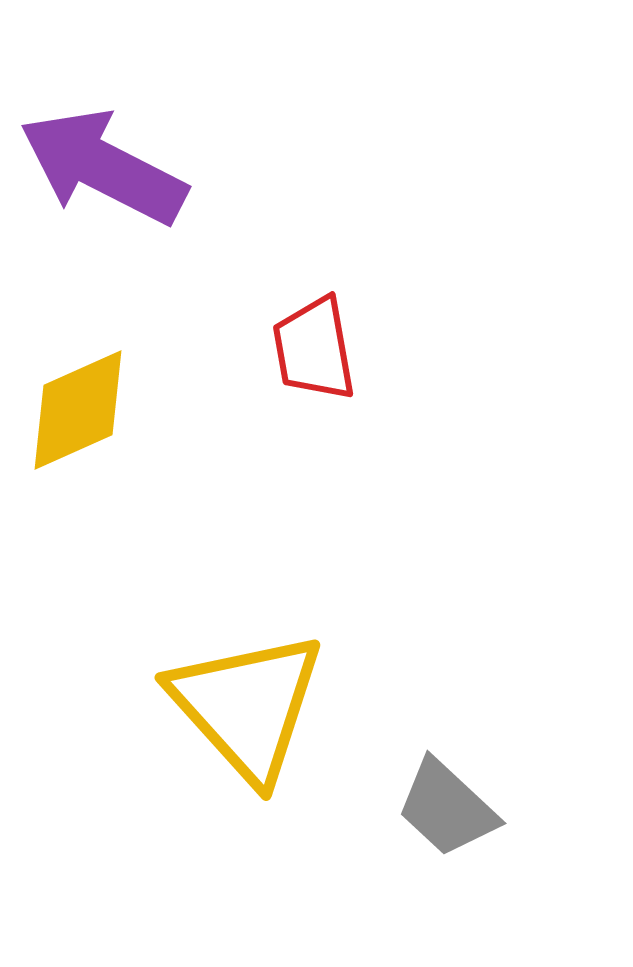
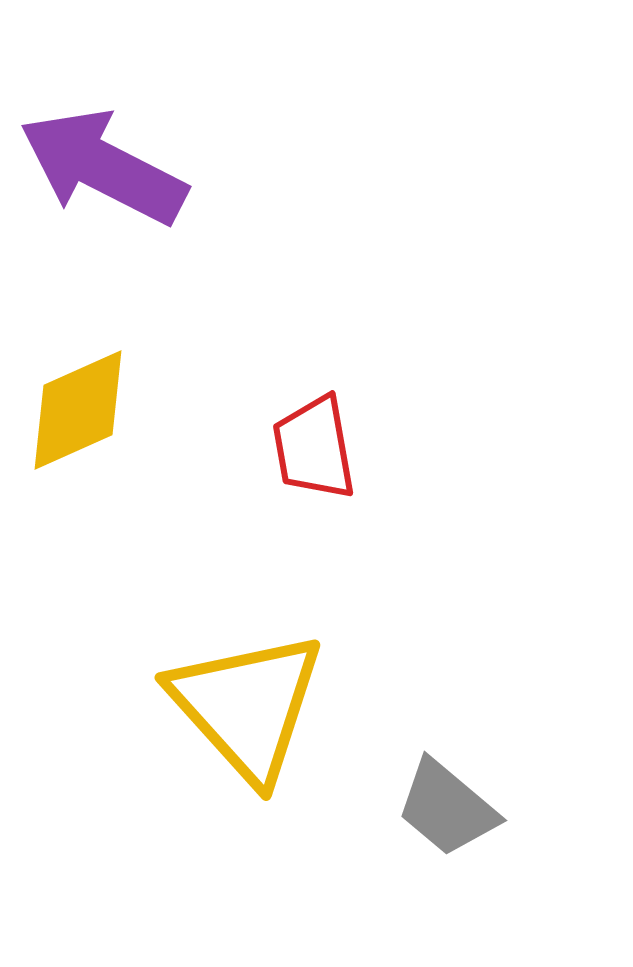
red trapezoid: moved 99 px down
gray trapezoid: rotated 3 degrees counterclockwise
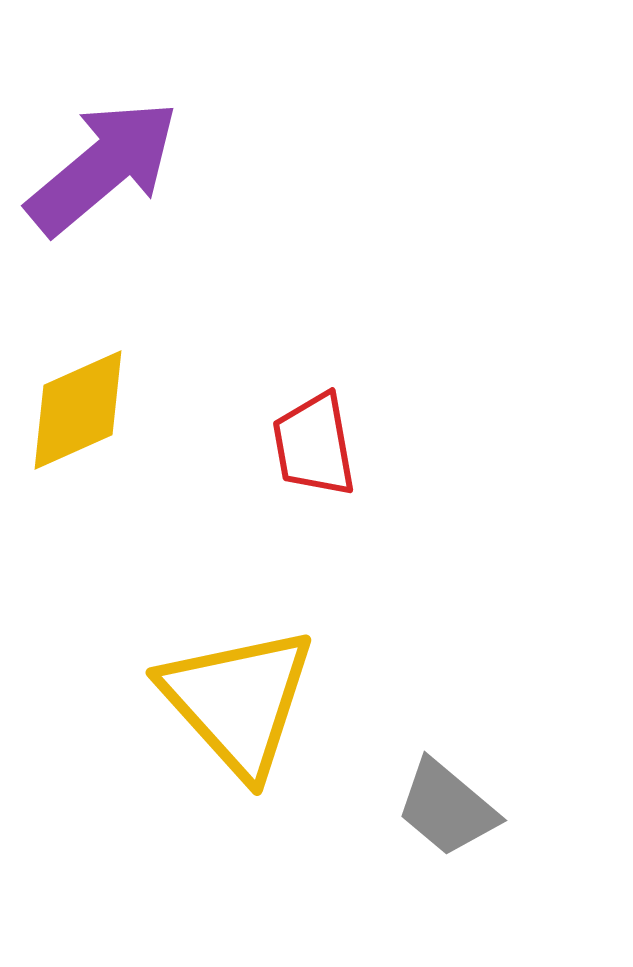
purple arrow: rotated 113 degrees clockwise
red trapezoid: moved 3 px up
yellow triangle: moved 9 px left, 5 px up
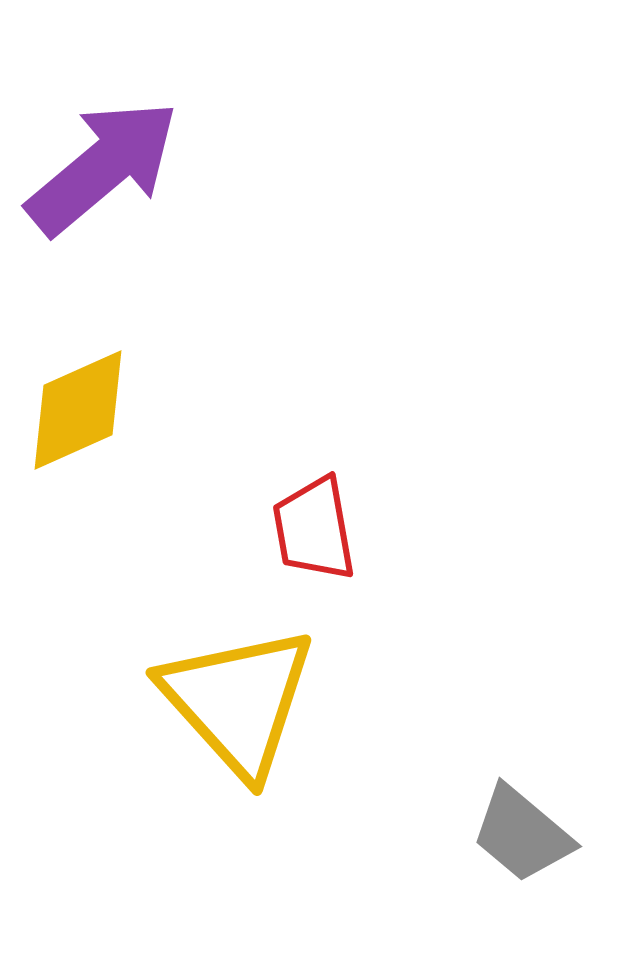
red trapezoid: moved 84 px down
gray trapezoid: moved 75 px right, 26 px down
